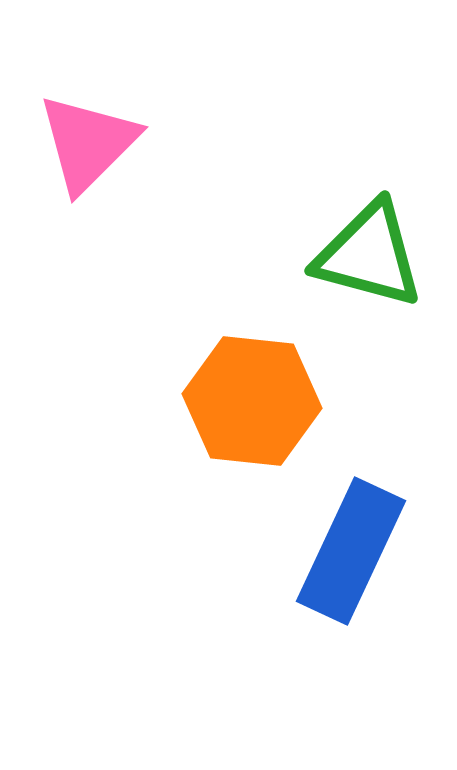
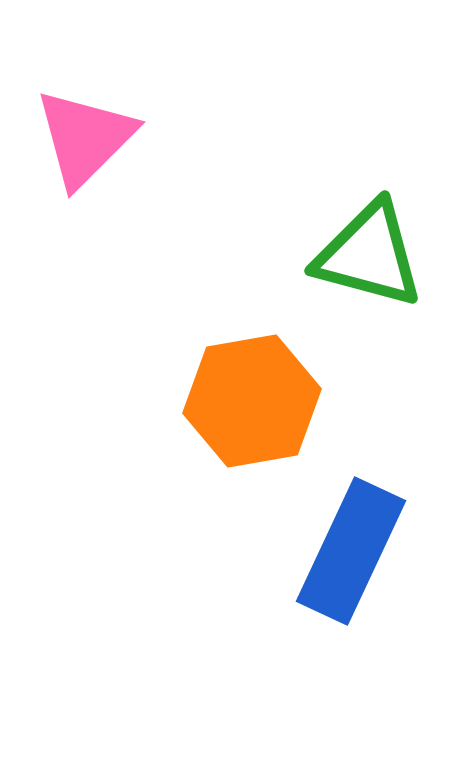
pink triangle: moved 3 px left, 5 px up
orange hexagon: rotated 16 degrees counterclockwise
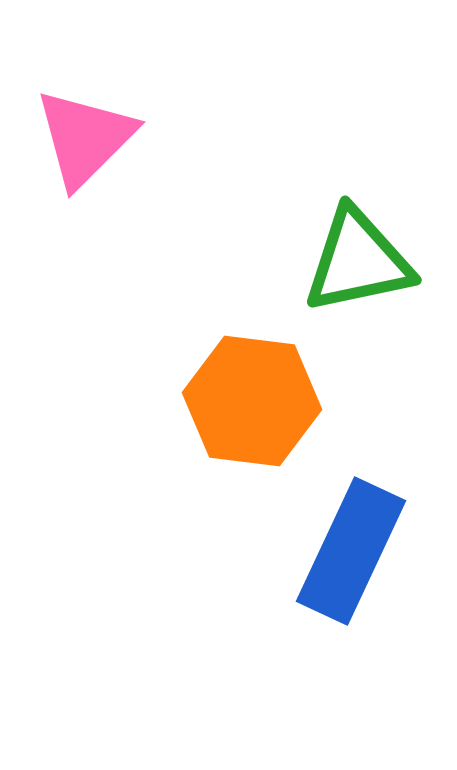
green triangle: moved 11 px left, 6 px down; rotated 27 degrees counterclockwise
orange hexagon: rotated 17 degrees clockwise
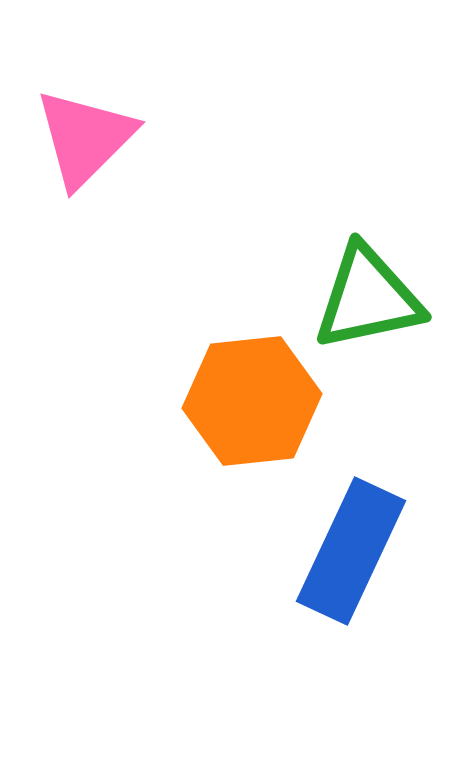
green triangle: moved 10 px right, 37 px down
orange hexagon: rotated 13 degrees counterclockwise
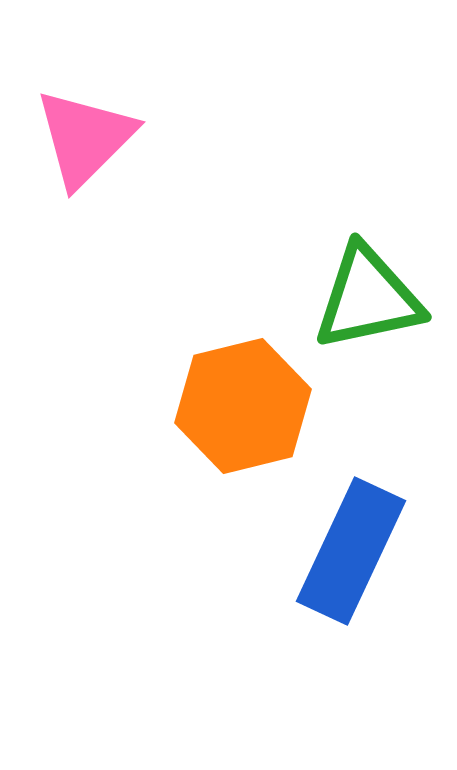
orange hexagon: moved 9 px left, 5 px down; rotated 8 degrees counterclockwise
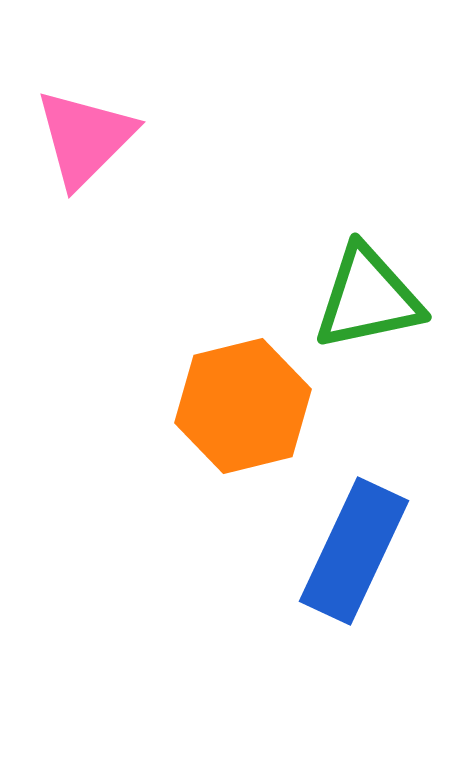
blue rectangle: moved 3 px right
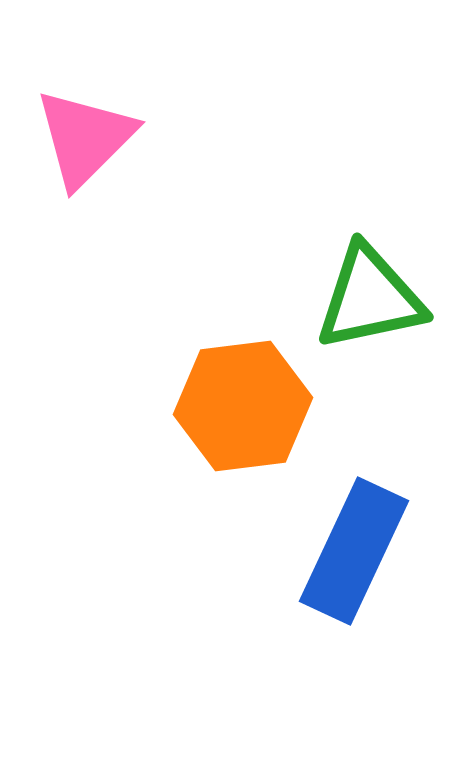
green triangle: moved 2 px right
orange hexagon: rotated 7 degrees clockwise
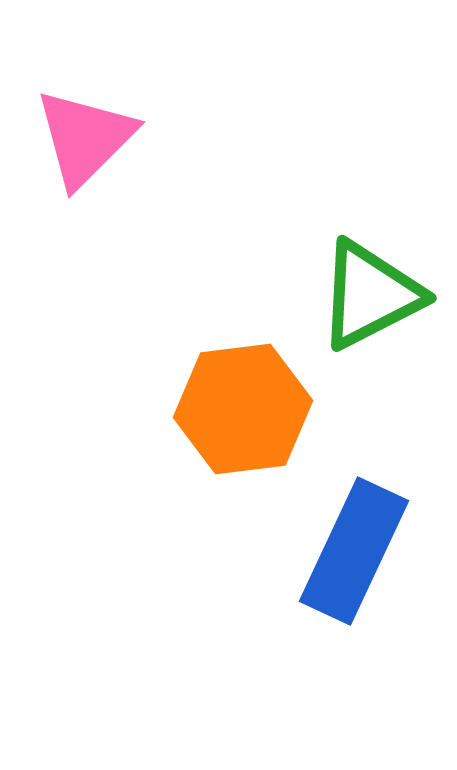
green triangle: moved 3 px up; rotated 15 degrees counterclockwise
orange hexagon: moved 3 px down
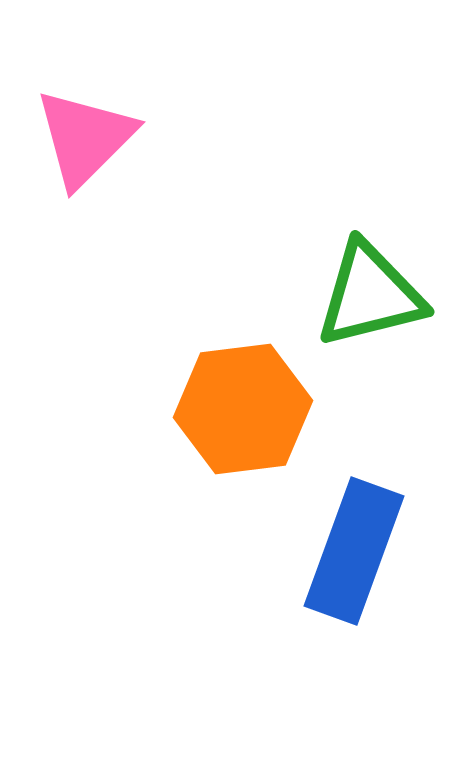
green triangle: rotated 13 degrees clockwise
blue rectangle: rotated 5 degrees counterclockwise
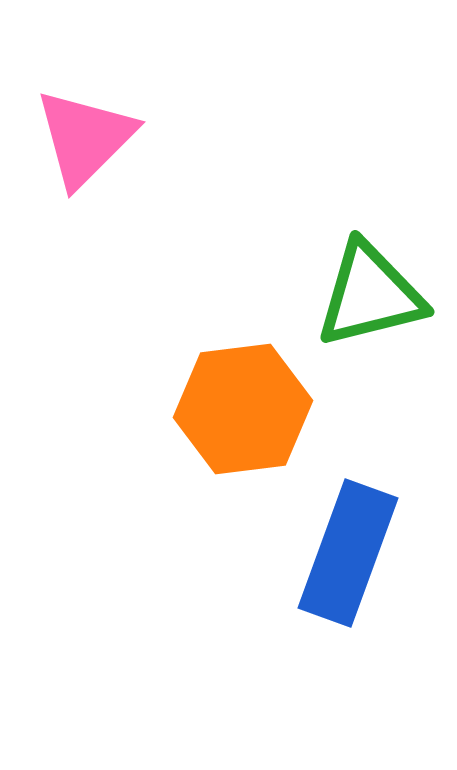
blue rectangle: moved 6 px left, 2 px down
